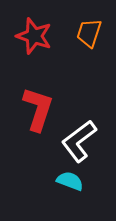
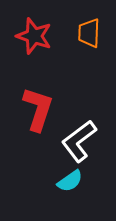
orange trapezoid: rotated 16 degrees counterclockwise
cyan semicircle: rotated 124 degrees clockwise
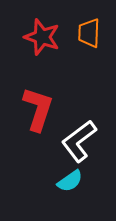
red star: moved 8 px right, 1 px down
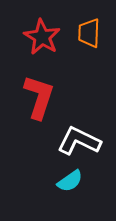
red star: rotated 12 degrees clockwise
red L-shape: moved 1 px right, 12 px up
white L-shape: rotated 63 degrees clockwise
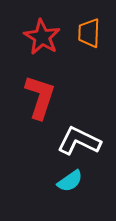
red L-shape: moved 1 px right
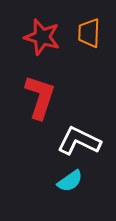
red star: rotated 15 degrees counterclockwise
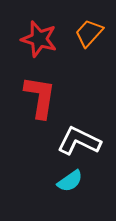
orange trapezoid: rotated 40 degrees clockwise
red star: moved 3 px left, 2 px down
red L-shape: rotated 9 degrees counterclockwise
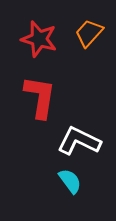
cyan semicircle: rotated 92 degrees counterclockwise
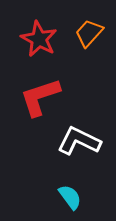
red star: rotated 12 degrees clockwise
red L-shape: rotated 117 degrees counterclockwise
cyan semicircle: moved 16 px down
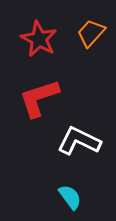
orange trapezoid: moved 2 px right
red L-shape: moved 1 px left, 1 px down
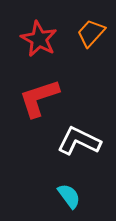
cyan semicircle: moved 1 px left, 1 px up
